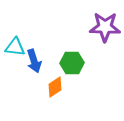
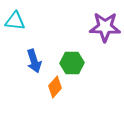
cyan triangle: moved 26 px up
orange diamond: rotated 15 degrees counterclockwise
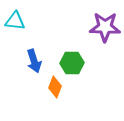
orange diamond: rotated 20 degrees counterclockwise
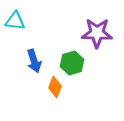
purple star: moved 8 px left, 6 px down
green hexagon: rotated 15 degrees counterclockwise
